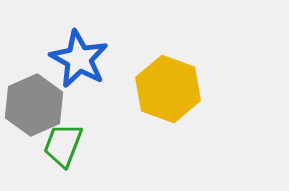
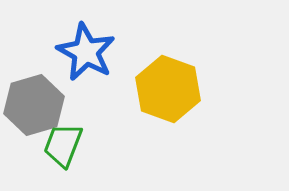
blue star: moved 7 px right, 7 px up
gray hexagon: rotated 8 degrees clockwise
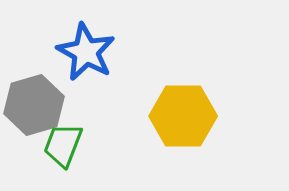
yellow hexagon: moved 15 px right, 27 px down; rotated 20 degrees counterclockwise
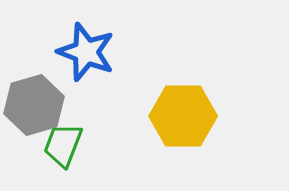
blue star: rotated 8 degrees counterclockwise
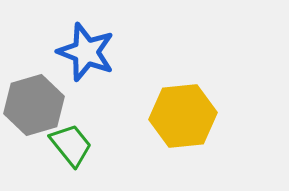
yellow hexagon: rotated 6 degrees counterclockwise
green trapezoid: moved 8 px right; rotated 120 degrees clockwise
